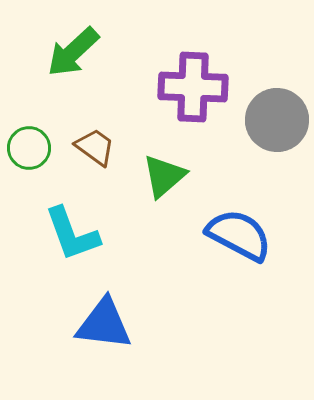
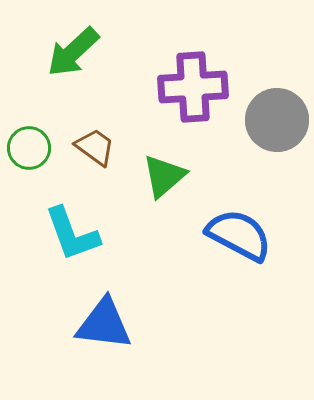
purple cross: rotated 6 degrees counterclockwise
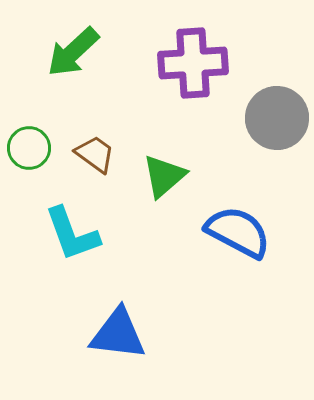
purple cross: moved 24 px up
gray circle: moved 2 px up
brown trapezoid: moved 7 px down
blue semicircle: moved 1 px left, 3 px up
blue triangle: moved 14 px right, 10 px down
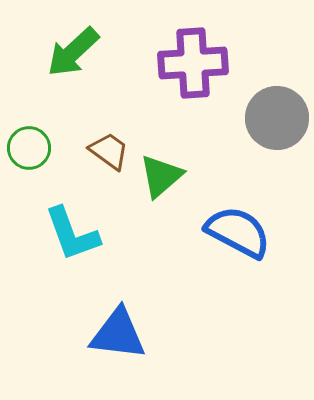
brown trapezoid: moved 14 px right, 3 px up
green triangle: moved 3 px left
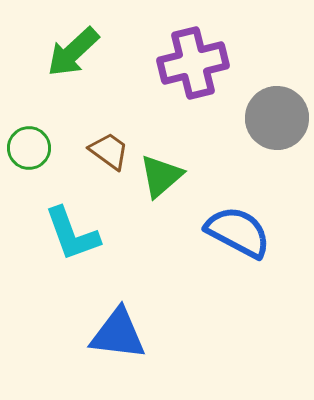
purple cross: rotated 10 degrees counterclockwise
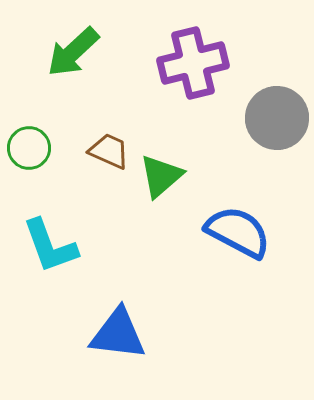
brown trapezoid: rotated 12 degrees counterclockwise
cyan L-shape: moved 22 px left, 12 px down
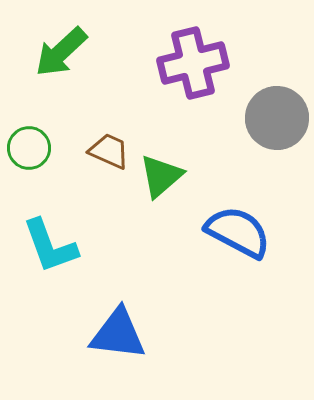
green arrow: moved 12 px left
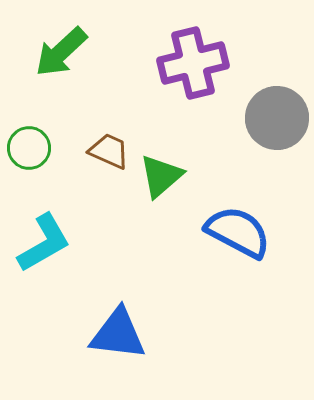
cyan L-shape: moved 6 px left, 3 px up; rotated 100 degrees counterclockwise
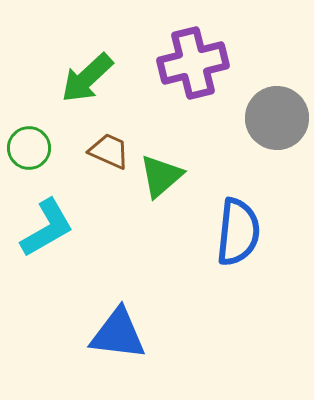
green arrow: moved 26 px right, 26 px down
blue semicircle: rotated 68 degrees clockwise
cyan L-shape: moved 3 px right, 15 px up
